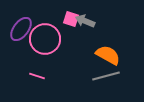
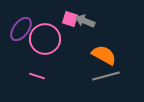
pink square: moved 1 px left
orange semicircle: moved 4 px left
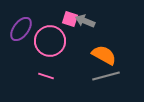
pink circle: moved 5 px right, 2 px down
pink line: moved 9 px right
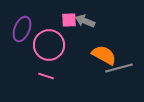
pink square: moved 1 px left, 1 px down; rotated 21 degrees counterclockwise
purple ellipse: moved 1 px right; rotated 15 degrees counterclockwise
pink circle: moved 1 px left, 4 px down
gray line: moved 13 px right, 8 px up
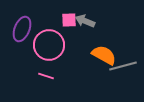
gray line: moved 4 px right, 2 px up
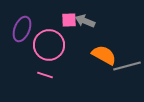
gray line: moved 4 px right
pink line: moved 1 px left, 1 px up
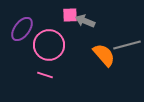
pink square: moved 1 px right, 5 px up
purple ellipse: rotated 15 degrees clockwise
orange semicircle: rotated 20 degrees clockwise
gray line: moved 21 px up
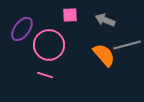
gray arrow: moved 20 px right, 1 px up
